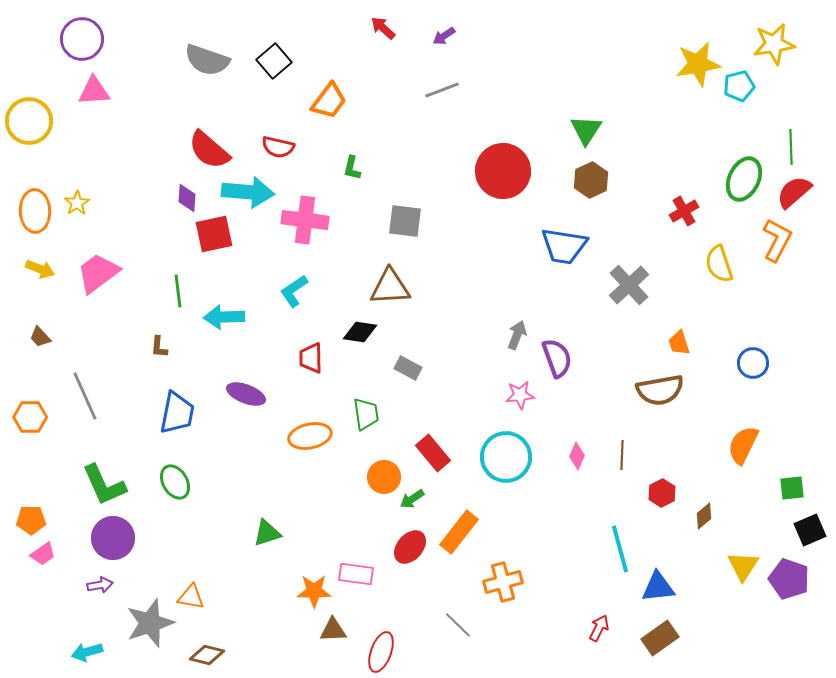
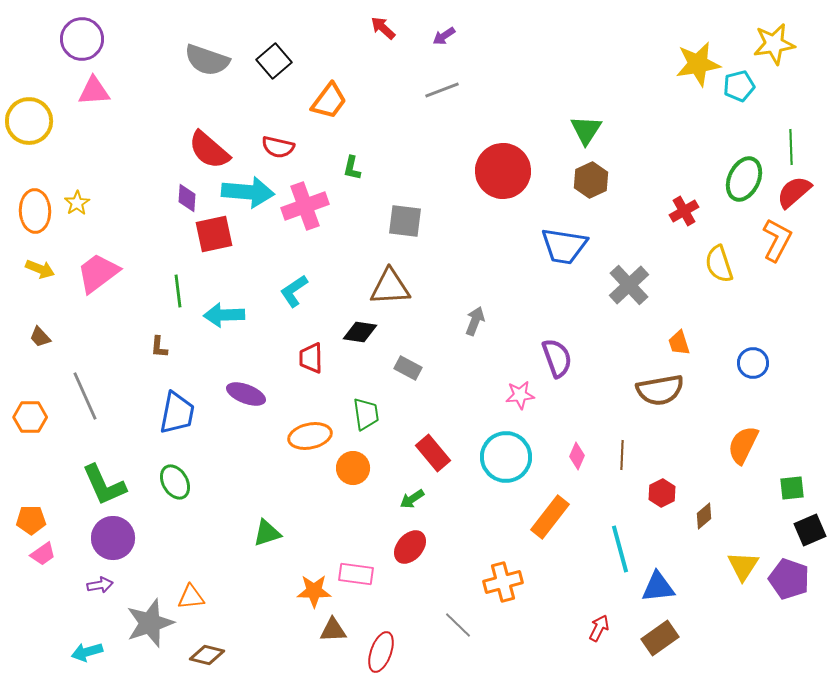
pink cross at (305, 220): moved 14 px up; rotated 27 degrees counterclockwise
cyan arrow at (224, 317): moved 2 px up
gray arrow at (517, 335): moved 42 px left, 14 px up
orange circle at (384, 477): moved 31 px left, 9 px up
orange rectangle at (459, 532): moved 91 px right, 15 px up
orange triangle at (191, 597): rotated 16 degrees counterclockwise
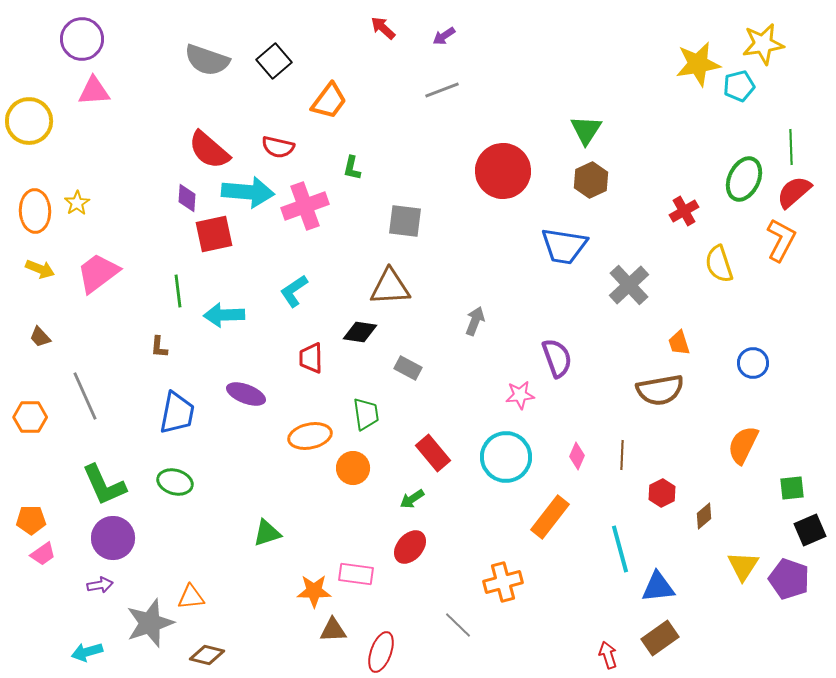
yellow star at (774, 44): moved 11 px left
orange L-shape at (777, 240): moved 4 px right
green ellipse at (175, 482): rotated 44 degrees counterclockwise
red arrow at (599, 628): moved 9 px right, 27 px down; rotated 44 degrees counterclockwise
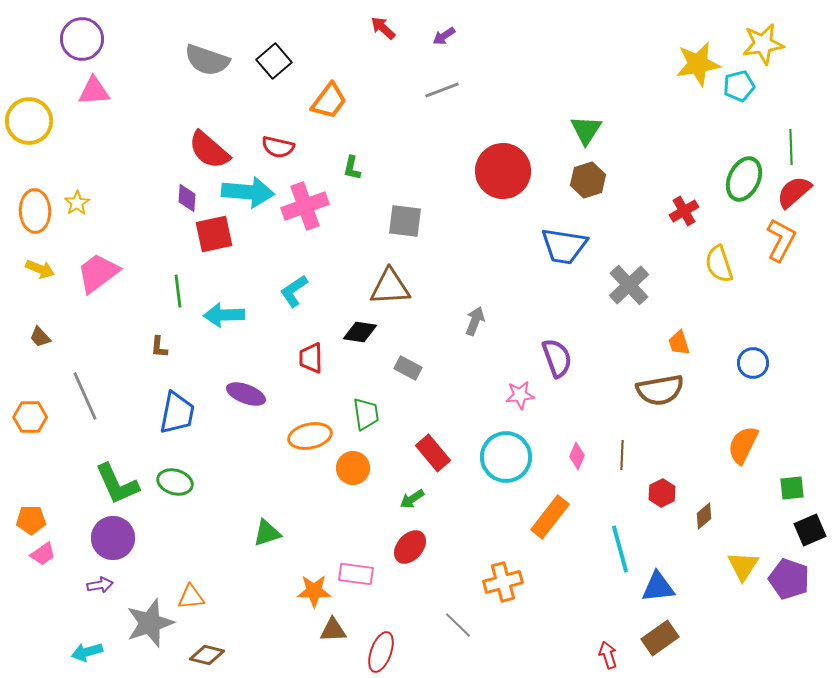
brown hexagon at (591, 180): moved 3 px left; rotated 8 degrees clockwise
green L-shape at (104, 485): moved 13 px right, 1 px up
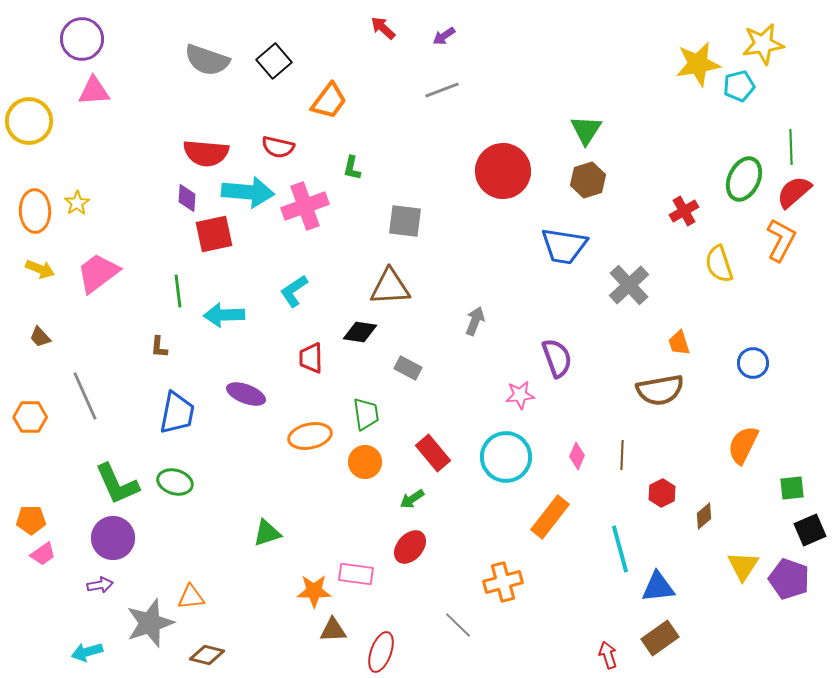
red semicircle at (209, 150): moved 3 px left, 3 px down; rotated 36 degrees counterclockwise
orange circle at (353, 468): moved 12 px right, 6 px up
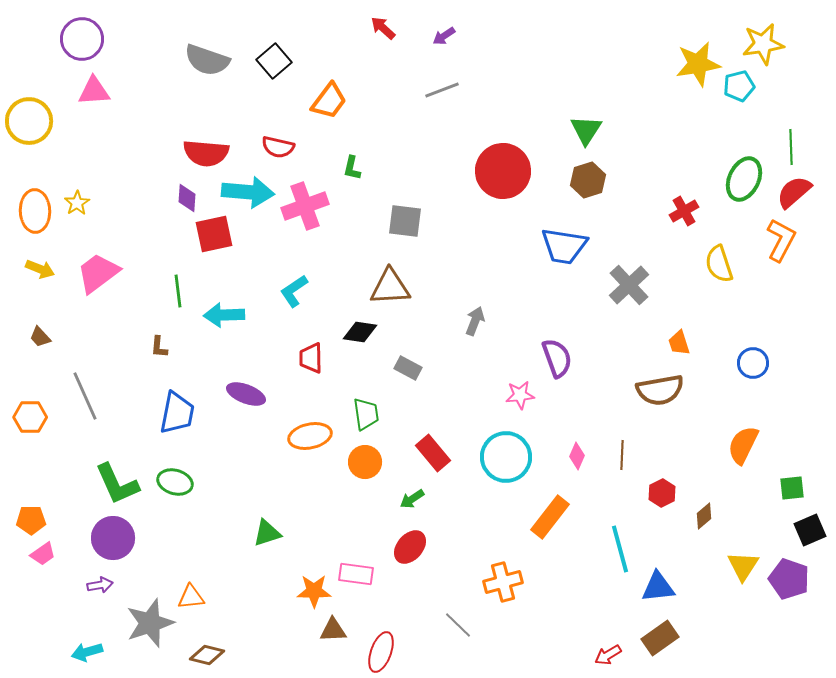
red arrow at (608, 655): rotated 104 degrees counterclockwise
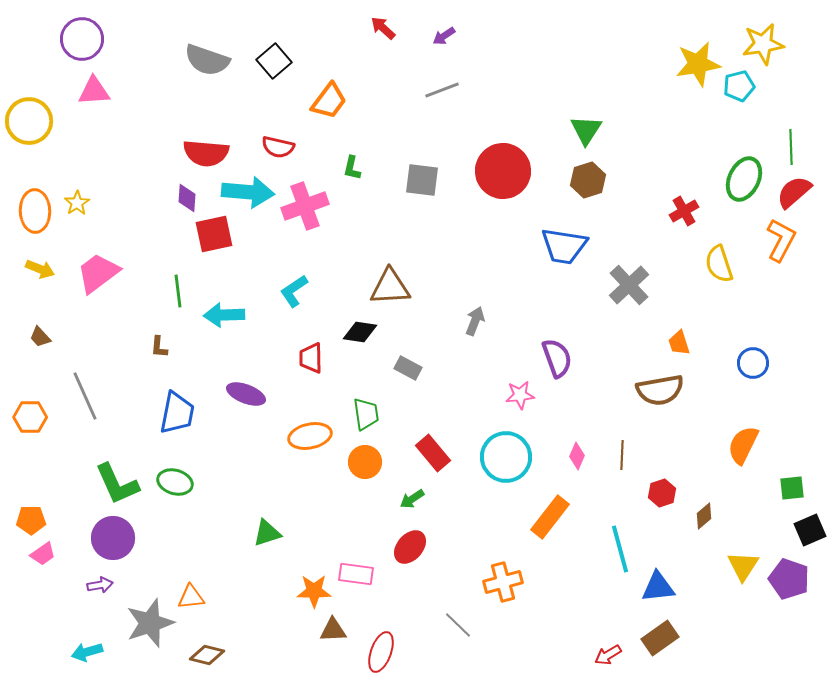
gray square at (405, 221): moved 17 px right, 41 px up
red hexagon at (662, 493): rotated 8 degrees clockwise
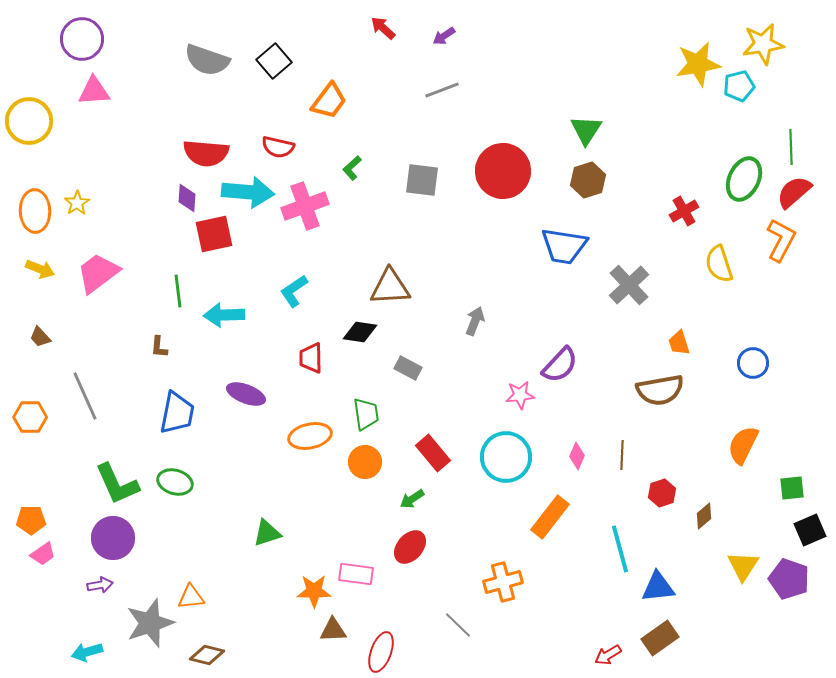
green L-shape at (352, 168): rotated 35 degrees clockwise
purple semicircle at (557, 358): moved 3 px right, 7 px down; rotated 63 degrees clockwise
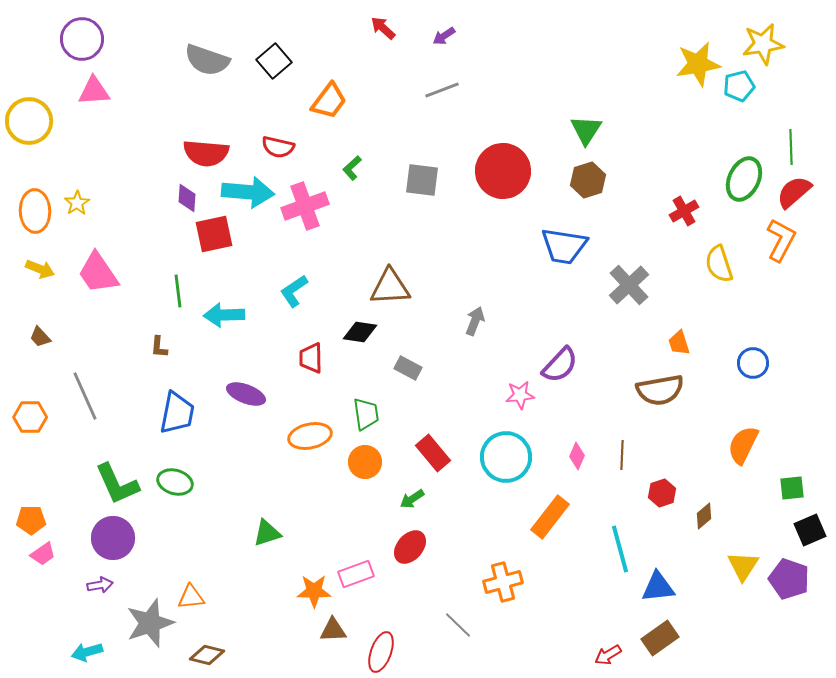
pink trapezoid at (98, 273): rotated 87 degrees counterclockwise
pink rectangle at (356, 574): rotated 28 degrees counterclockwise
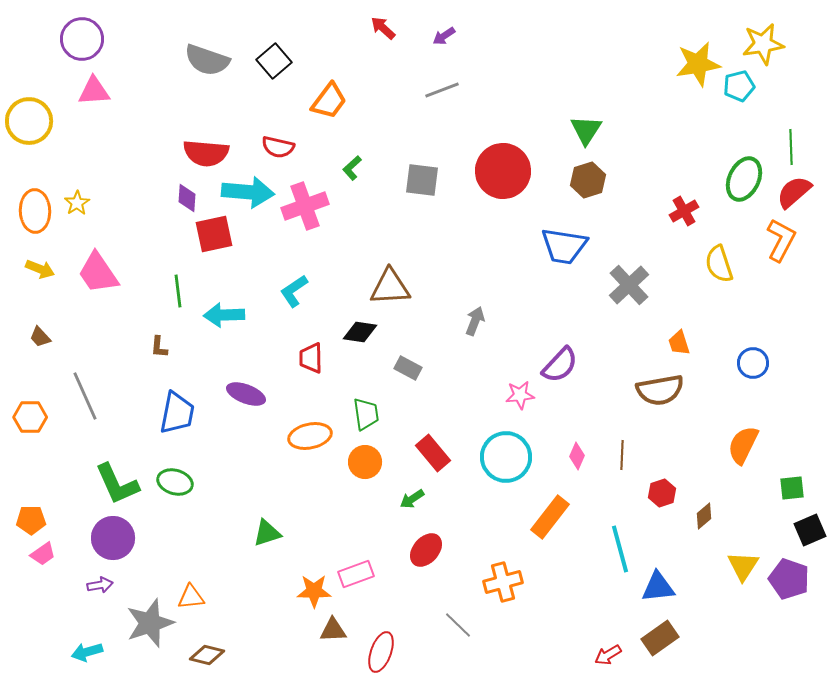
red ellipse at (410, 547): moved 16 px right, 3 px down
